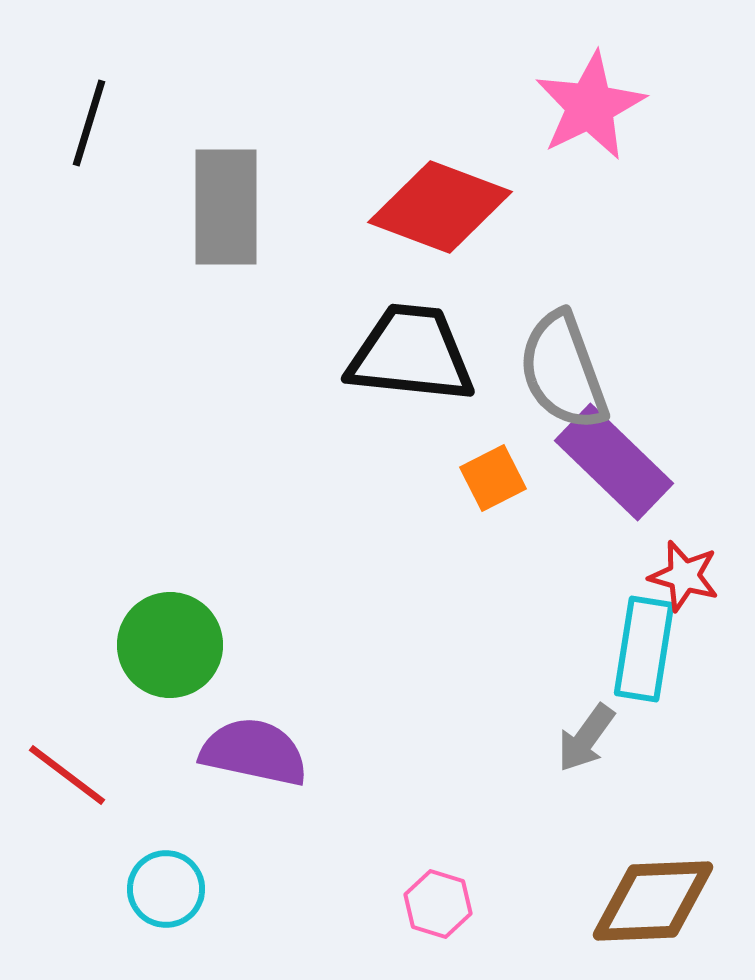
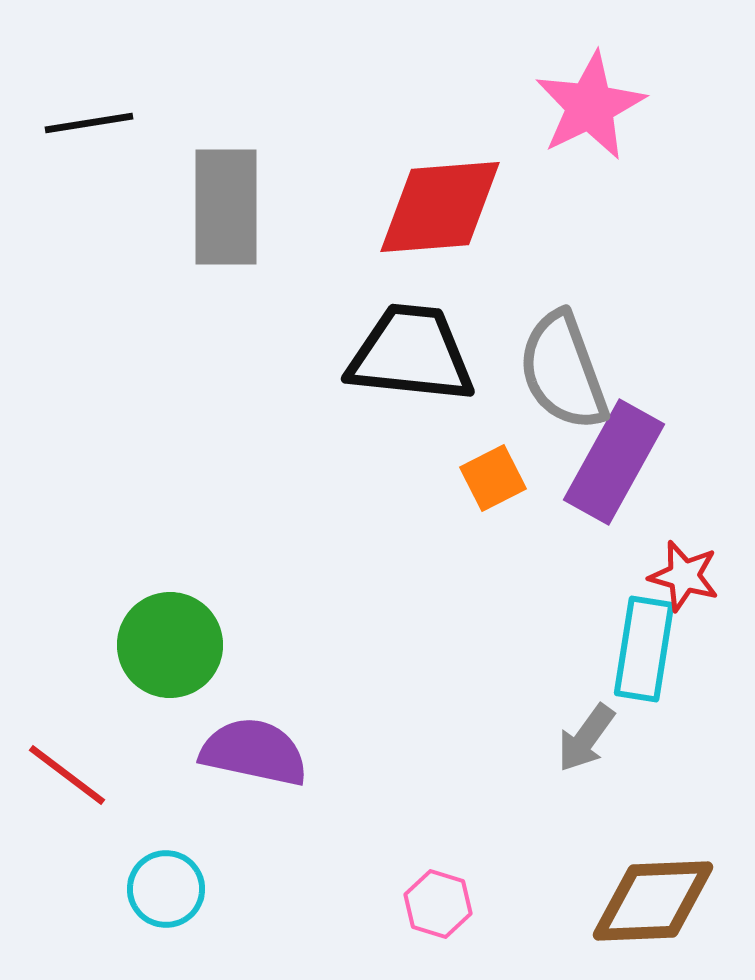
black line: rotated 64 degrees clockwise
red diamond: rotated 25 degrees counterclockwise
purple rectangle: rotated 75 degrees clockwise
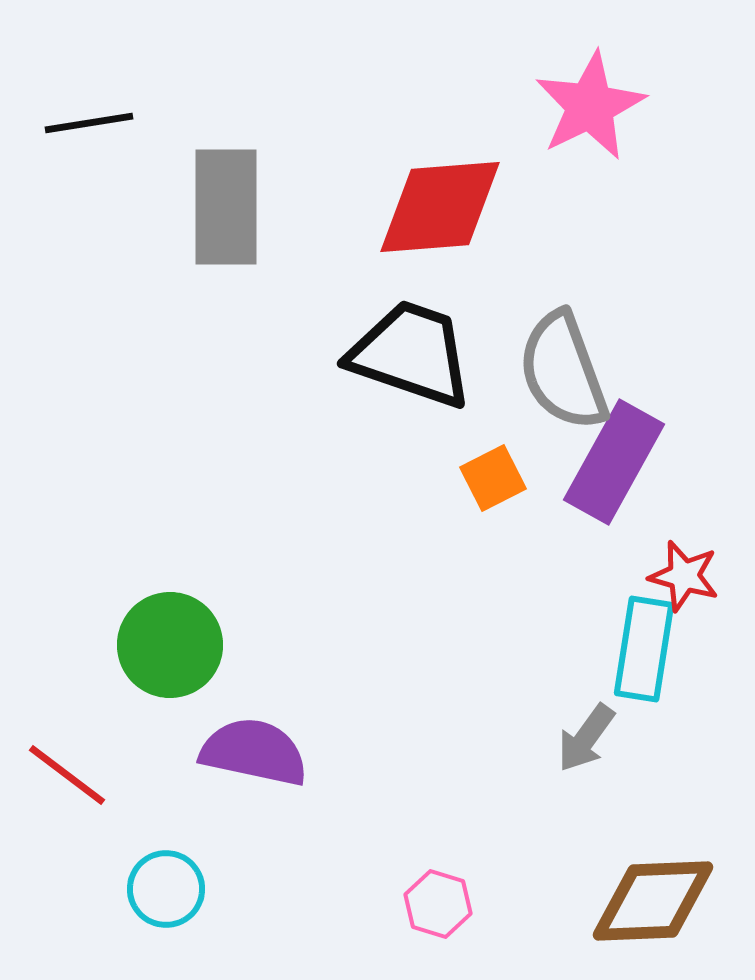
black trapezoid: rotated 13 degrees clockwise
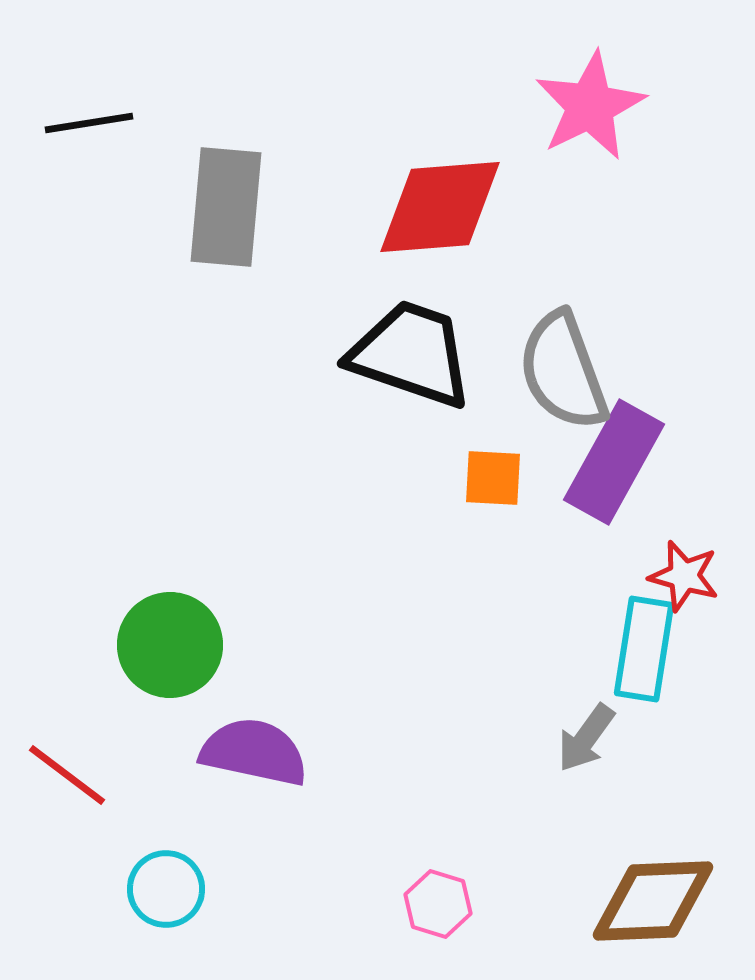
gray rectangle: rotated 5 degrees clockwise
orange square: rotated 30 degrees clockwise
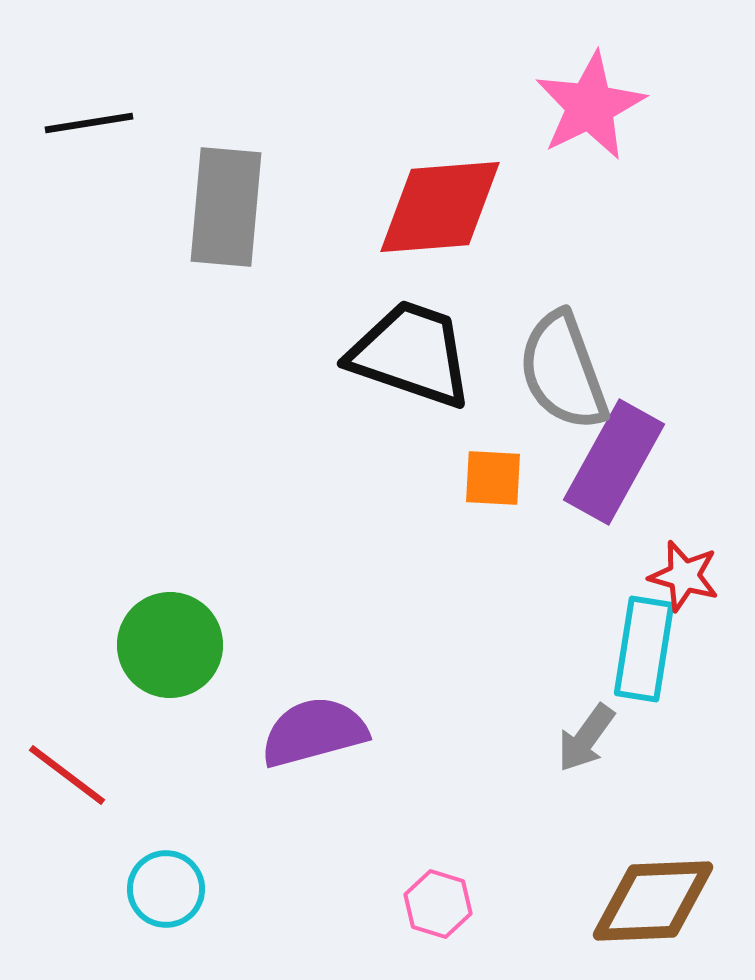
purple semicircle: moved 60 px right, 20 px up; rotated 27 degrees counterclockwise
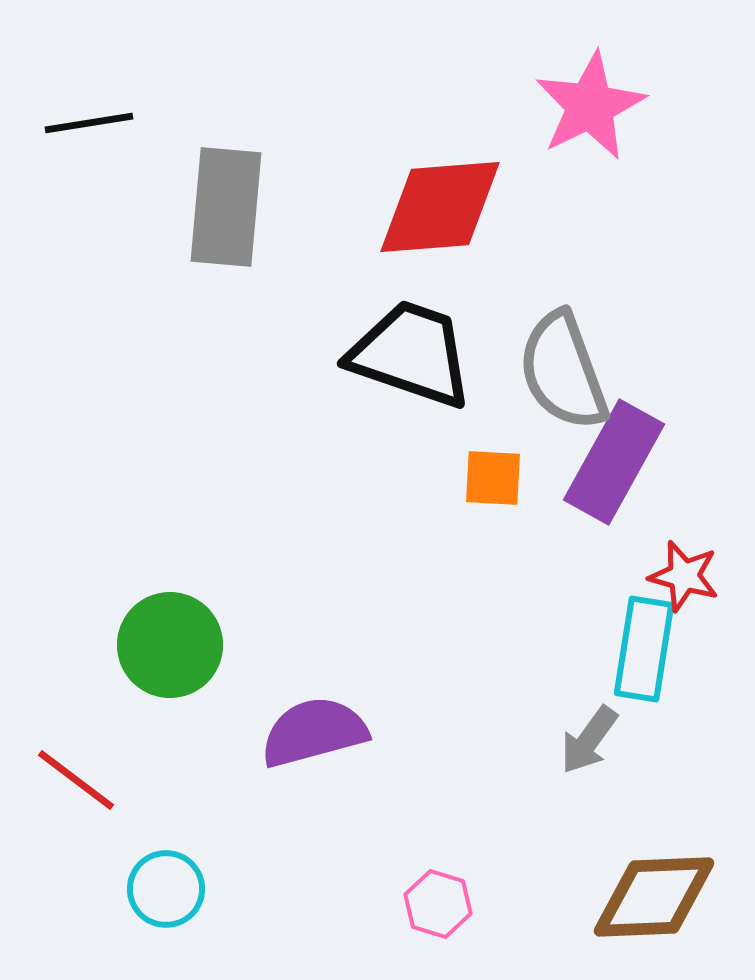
gray arrow: moved 3 px right, 2 px down
red line: moved 9 px right, 5 px down
brown diamond: moved 1 px right, 4 px up
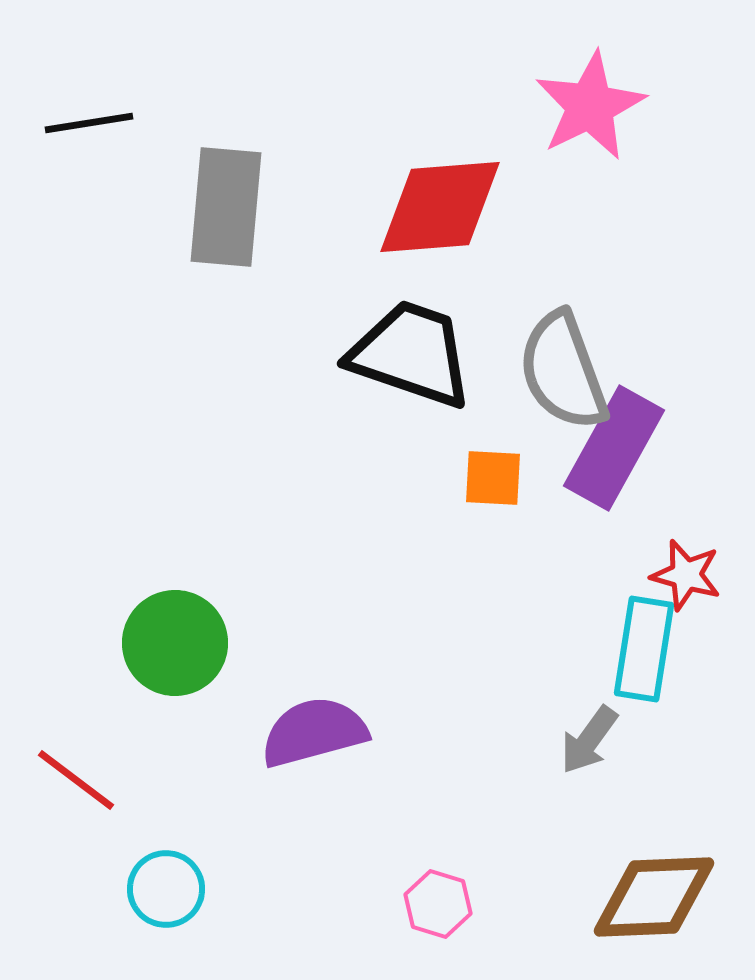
purple rectangle: moved 14 px up
red star: moved 2 px right, 1 px up
green circle: moved 5 px right, 2 px up
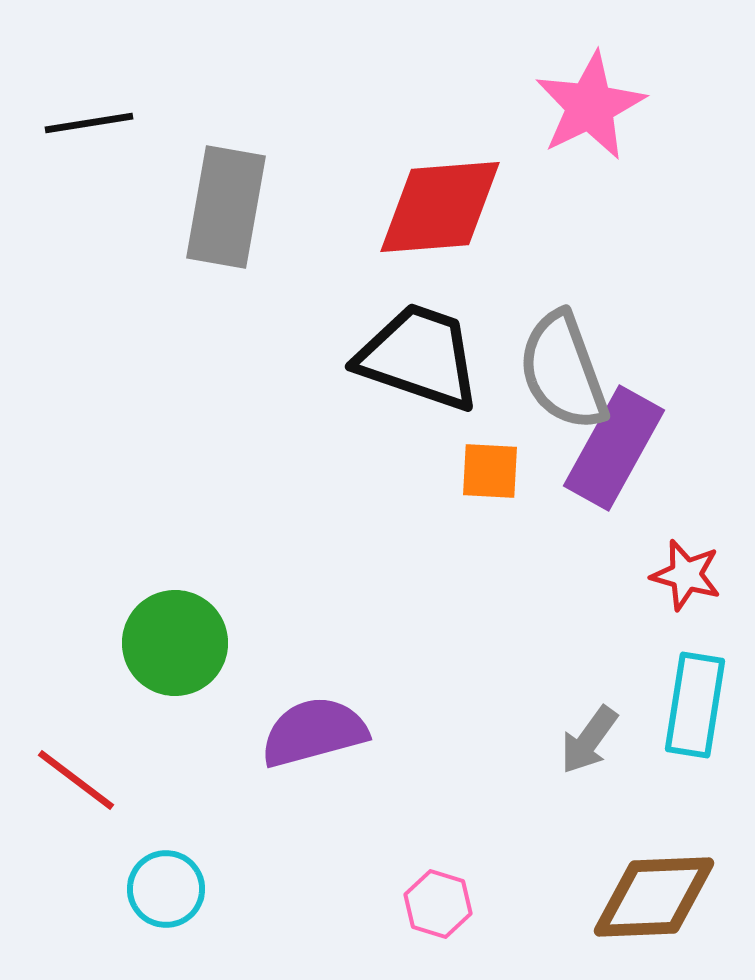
gray rectangle: rotated 5 degrees clockwise
black trapezoid: moved 8 px right, 3 px down
orange square: moved 3 px left, 7 px up
cyan rectangle: moved 51 px right, 56 px down
